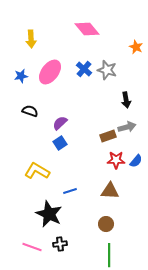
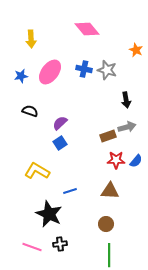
orange star: moved 3 px down
blue cross: rotated 28 degrees counterclockwise
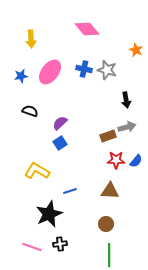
black star: rotated 24 degrees clockwise
